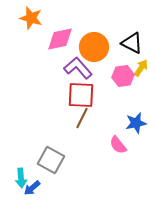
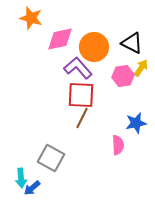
pink semicircle: rotated 144 degrees counterclockwise
gray square: moved 2 px up
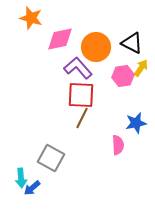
orange circle: moved 2 px right
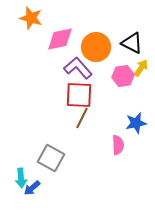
red square: moved 2 px left
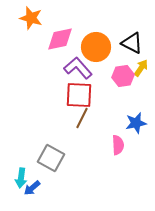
cyan arrow: rotated 12 degrees clockwise
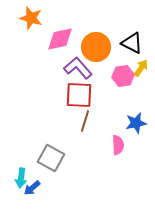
brown line: moved 3 px right, 3 px down; rotated 10 degrees counterclockwise
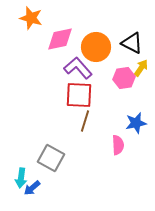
pink hexagon: moved 1 px right, 2 px down
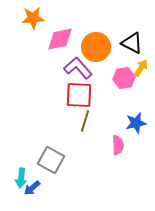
orange star: moved 2 px right; rotated 20 degrees counterclockwise
gray square: moved 2 px down
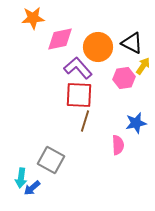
orange circle: moved 2 px right
yellow arrow: moved 2 px right, 2 px up
